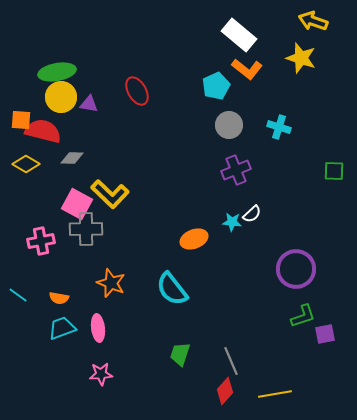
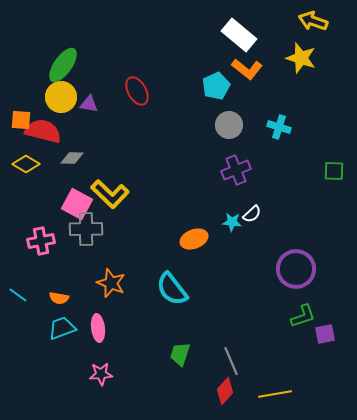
green ellipse: moved 6 px right, 7 px up; rotated 45 degrees counterclockwise
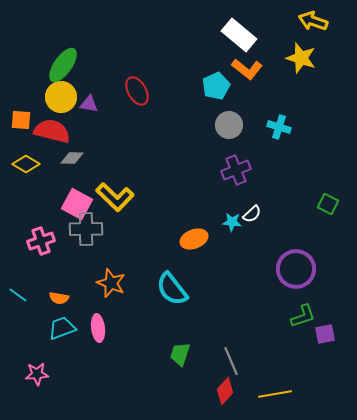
red semicircle: moved 9 px right
green square: moved 6 px left, 33 px down; rotated 25 degrees clockwise
yellow L-shape: moved 5 px right, 3 px down
pink cross: rotated 8 degrees counterclockwise
pink star: moved 64 px left
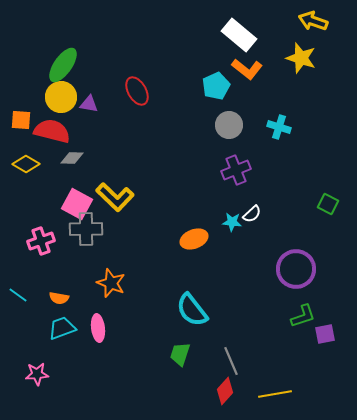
cyan semicircle: moved 20 px right, 21 px down
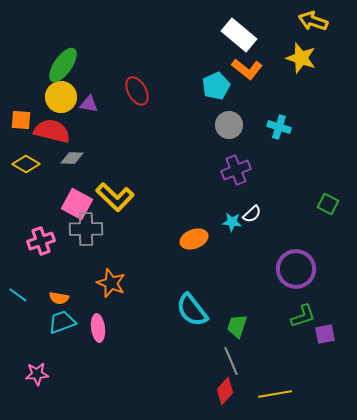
cyan trapezoid: moved 6 px up
green trapezoid: moved 57 px right, 28 px up
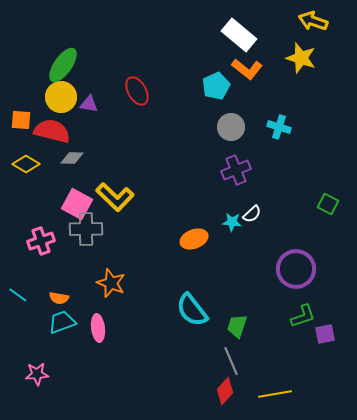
gray circle: moved 2 px right, 2 px down
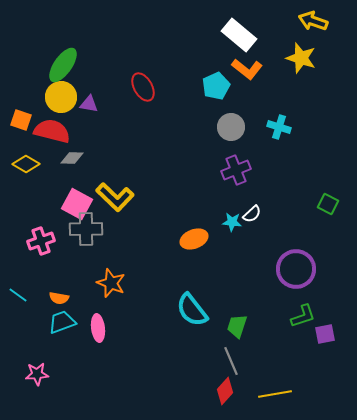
red ellipse: moved 6 px right, 4 px up
orange square: rotated 15 degrees clockwise
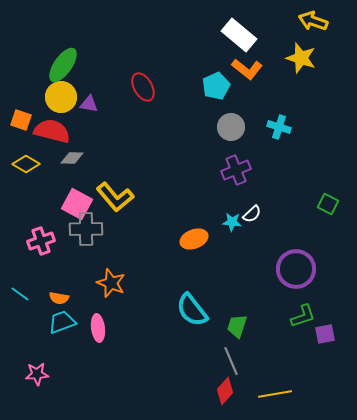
yellow L-shape: rotated 6 degrees clockwise
cyan line: moved 2 px right, 1 px up
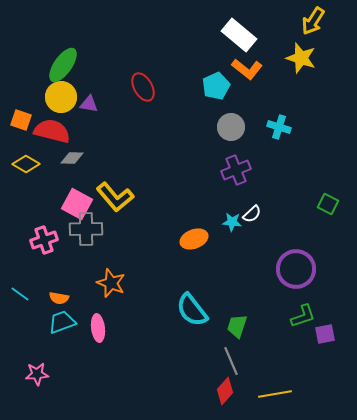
yellow arrow: rotated 76 degrees counterclockwise
pink cross: moved 3 px right, 1 px up
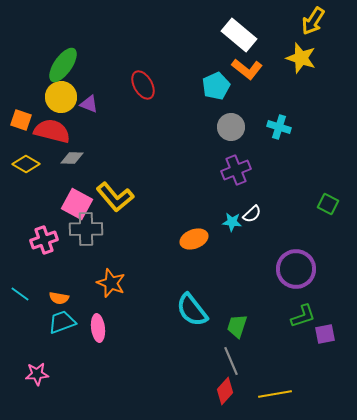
red ellipse: moved 2 px up
purple triangle: rotated 12 degrees clockwise
